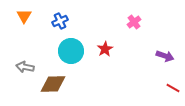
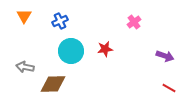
red star: rotated 21 degrees clockwise
red line: moved 4 px left
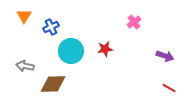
blue cross: moved 9 px left, 6 px down
gray arrow: moved 1 px up
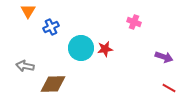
orange triangle: moved 4 px right, 5 px up
pink cross: rotated 32 degrees counterclockwise
cyan circle: moved 10 px right, 3 px up
purple arrow: moved 1 px left, 1 px down
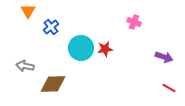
blue cross: rotated 14 degrees counterclockwise
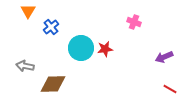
purple arrow: rotated 138 degrees clockwise
red line: moved 1 px right, 1 px down
